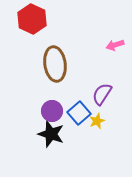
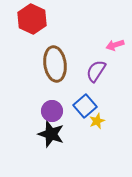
purple semicircle: moved 6 px left, 23 px up
blue square: moved 6 px right, 7 px up
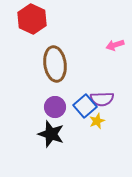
purple semicircle: moved 6 px right, 28 px down; rotated 125 degrees counterclockwise
purple circle: moved 3 px right, 4 px up
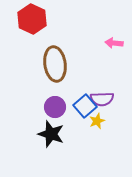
pink arrow: moved 1 px left, 2 px up; rotated 24 degrees clockwise
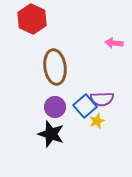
brown ellipse: moved 3 px down
